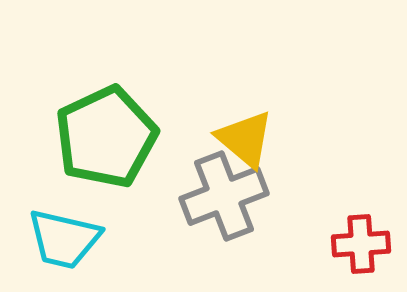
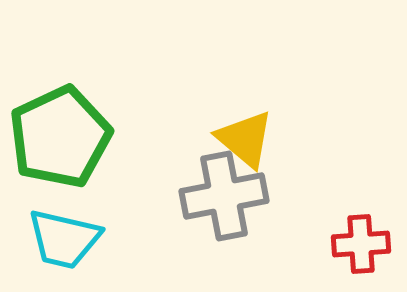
green pentagon: moved 46 px left
gray cross: rotated 10 degrees clockwise
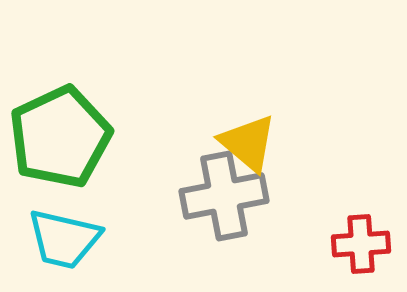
yellow triangle: moved 3 px right, 4 px down
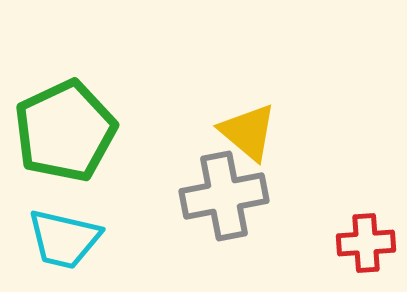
green pentagon: moved 5 px right, 6 px up
yellow triangle: moved 11 px up
red cross: moved 5 px right, 1 px up
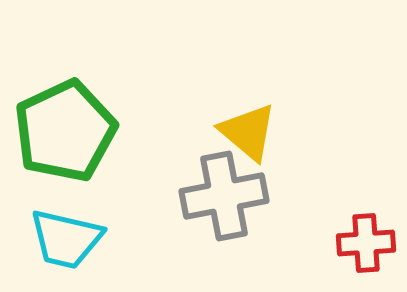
cyan trapezoid: moved 2 px right
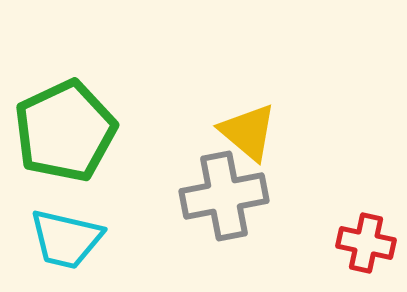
red cross: rotated 16 degrees clockwise
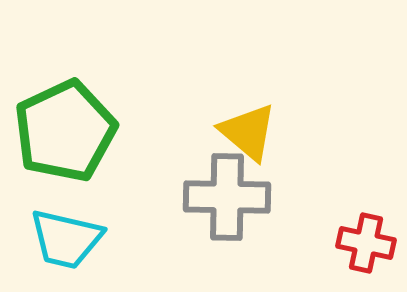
gray cross: moved 3 px right, 1 px down; rotated 12 degrees clockwise
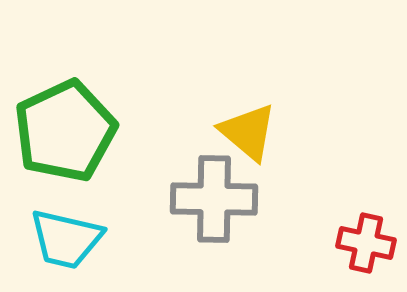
gray cross: moved 13 px left, 2 px down
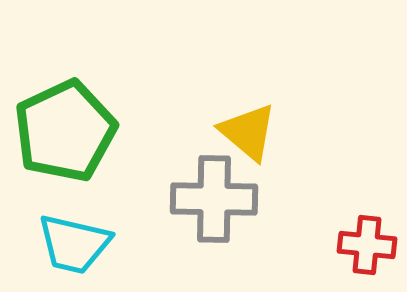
cyan trapezoid: moved 8 px right, 5 px down
red cross: moved 1 px right, 2 px down; rotated 6 degrees counterclockwise
